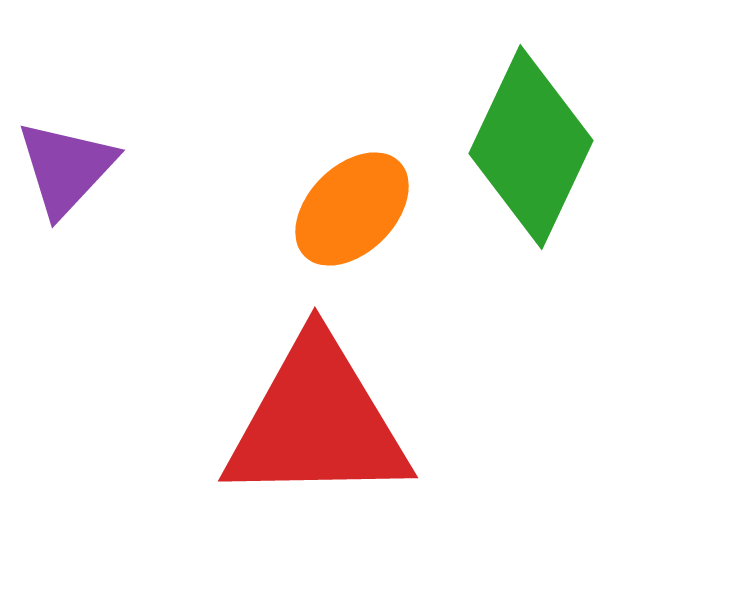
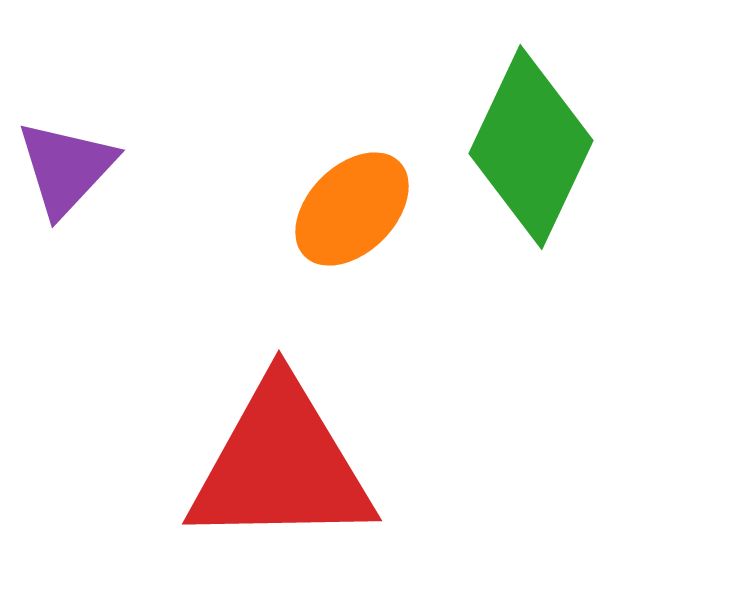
red triangle: moved 36 px left, 43 px down
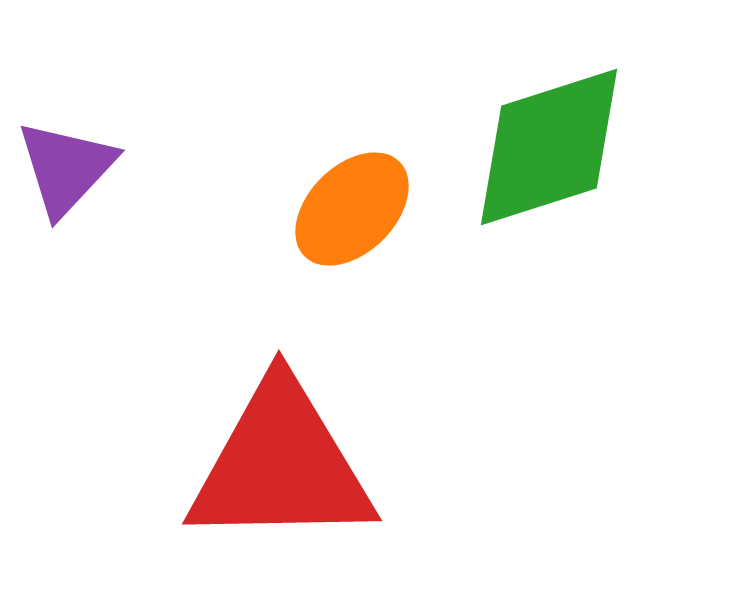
green diamond: moved 18 px right; rotated 47 degrees clockwise
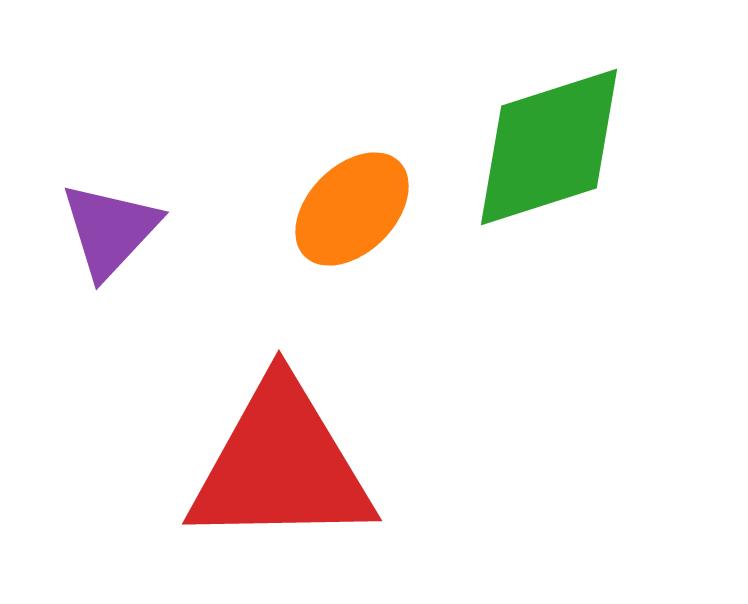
purple triangle: moved 44 px right, 62 px down
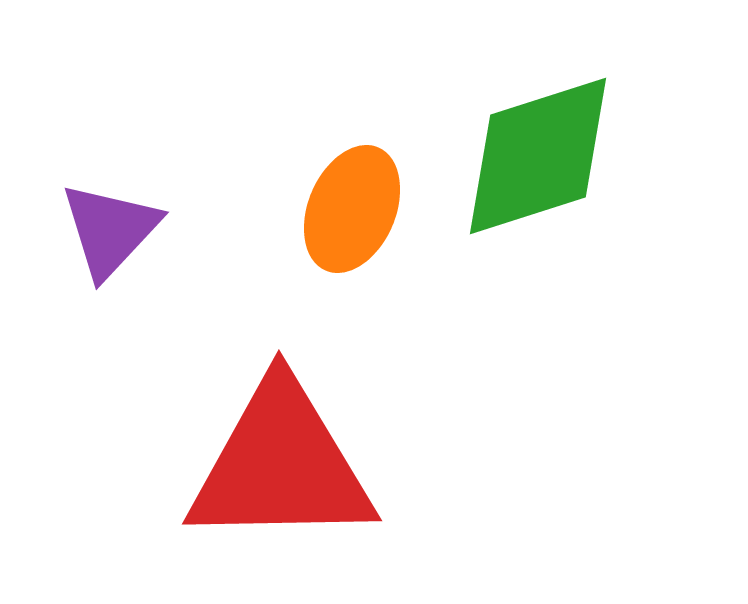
green diamond: moved 11 px left, 9 px down
orange ellipse: rotated 22 degrees counterclockwise
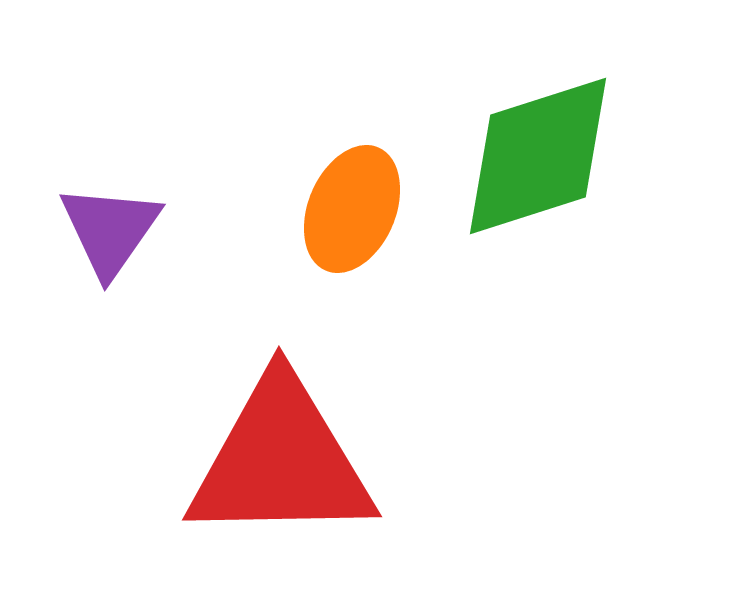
purple triangle: rotated 8 degrees counterclockwise
red triangle: moved 4 px up
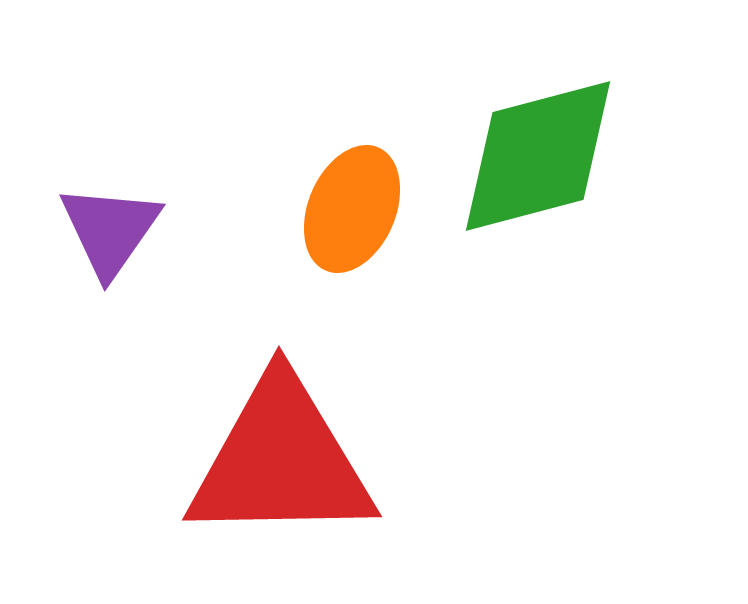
green diamond: rotated 3 degrees clockwise
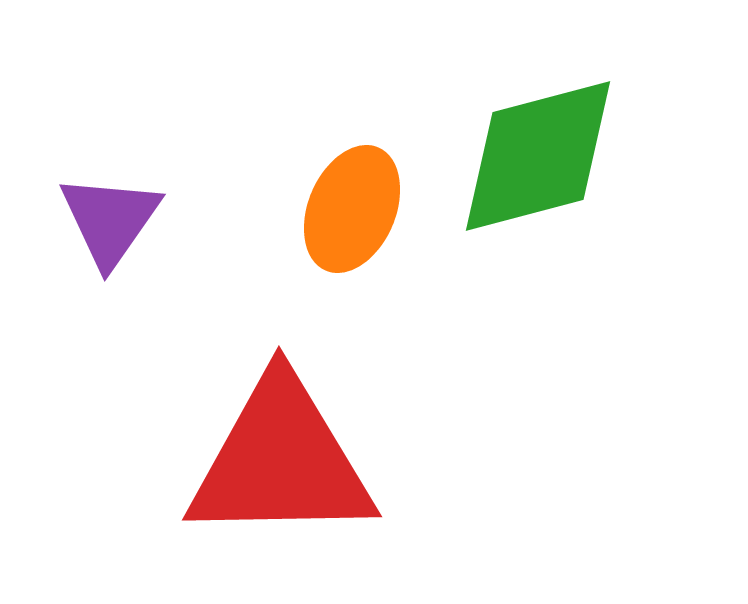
purple triangle: moved 10 px up
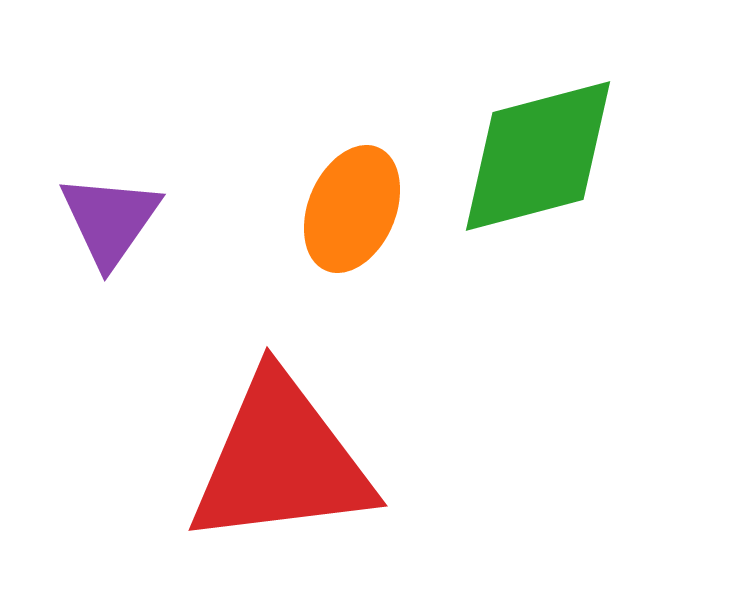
red triangle: rotated 6 degrees counterclockwise
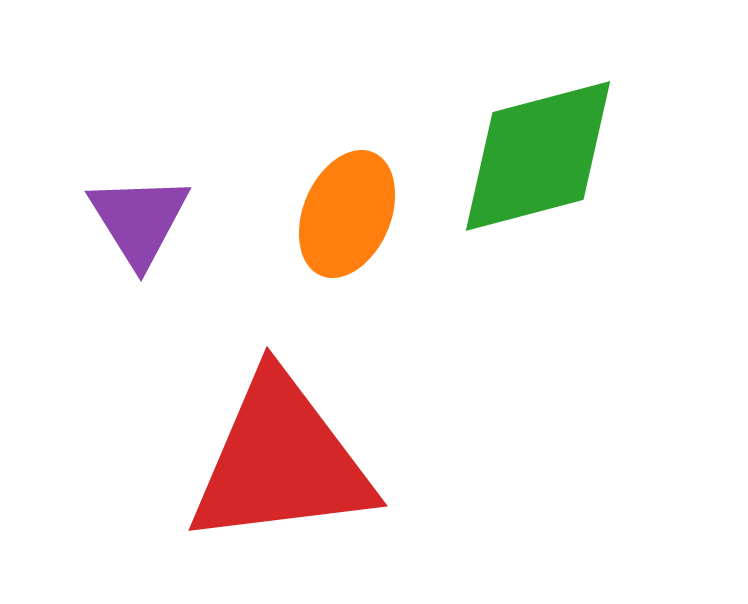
orange ellipse: moved 5 px left, 5 px down
purple triangle: moved 29 px right; rotated 7 degrees counterclockwise
